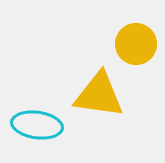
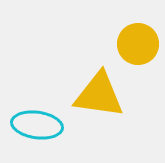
yellow circle: moved 2 px right
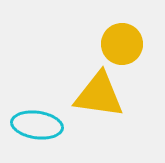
yellow circle: moved 16 px left
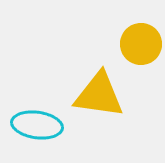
yellow circle: moved 19 px right
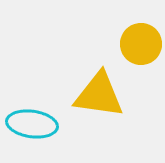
cyan ellipse: moved 5 px left, 1 px up
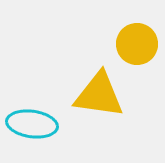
yellow circle: moved 4 px left
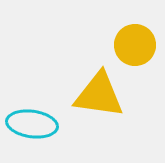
yellow circle: moved 2 px left, 1 px down
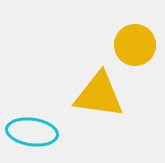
cyan ellipse: moved 8 px down
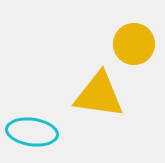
yellow circle: moved 1 px left, 1 px up
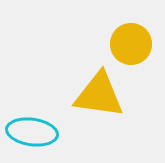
yellow circle: moved 3 px left
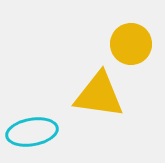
cyan ellipse: rotated 18 degrees counterclockwise
